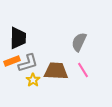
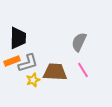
brown trapezoid: moved 1 px left, 1 px down
yellow star: rotated 16 degrees clockwise
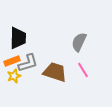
brown trapezoid: rotated 15 degrees clockwise
yellow star: moved 19 px left, 4 px up
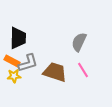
orange rectangle: rotated 49 degrees clockwise
yellow star: rotated 16 degrees clockwise
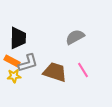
gray semicircle: moved 4 px left, 5 px up; rotated 36 degrees clockwise
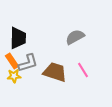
orange rectangle: rotated 28 degrees clockwise
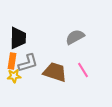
orange rectangle: rotated 42 degrees clockwise
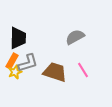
orange rectangle: rotated 21 degrees clockwise
yellow star: moved 1 px right, 4 px up; rotated 16 degrees counterclockwise
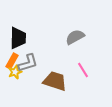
brown trapezoid: moved 9 px down
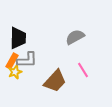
gray L-shape: moved 1 px left, 3 px up; rotated 15 degrees clockwise
brown trapezoid: rotated 115 degrees clockwise
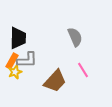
gray semicircle: rotated 96 degrees clockwise
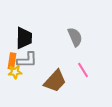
black trapezoid: moved 6 px right
orange rectangle: rotated 21 degrees counterclockwise
yellow star: rotated 16 degrees clockwise
